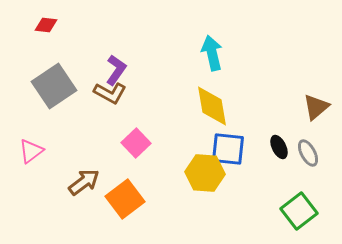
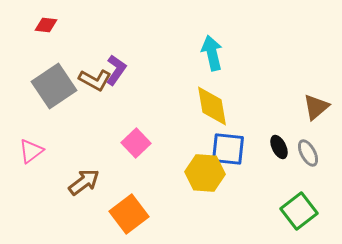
brown L-shape: moved 15 px left, 13 px up
orange square: moved 4 px right, 15 px down
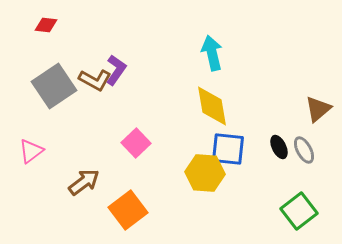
brown triangle: moved 2 px right, 2 px down
gray ellipse: moved 4 px left, 3 px up
orange square: moved 1 px left, 4 px up
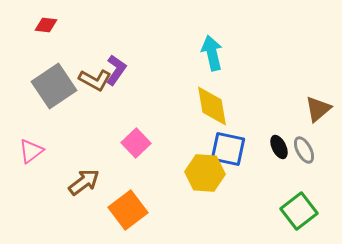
blue square: rotated 6 degrees clockwise
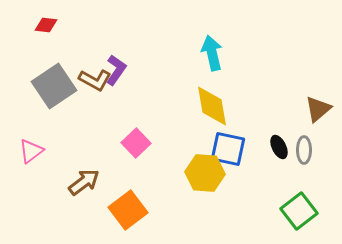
gray ellipse: rotated 28 degrees clockwise
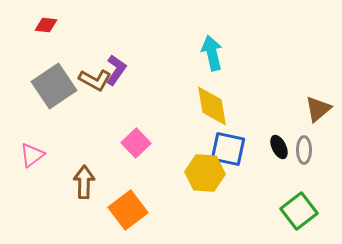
pink triangle: moved 1 px right, 4 px down
brown arrow: rotated 52 degrees counterclockwise
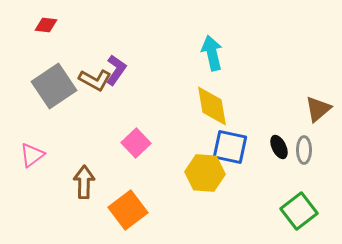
blue square: moved 2 px right, 2 px up
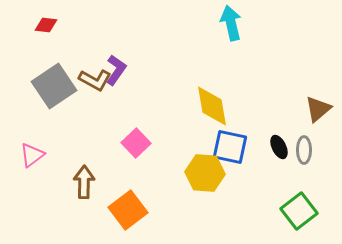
cyan arrow: moved 19 px right, 30 px up
